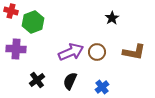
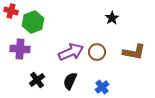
purple cross: moved 4 px right
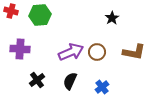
green hexagon: moved 7 px right, 7 px up; rotated 15 degrees clockwise
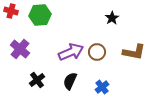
purple cross: rotated 36 degrees clockwise
